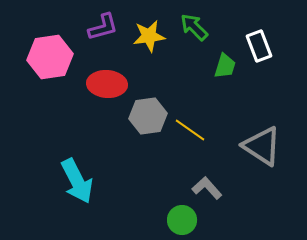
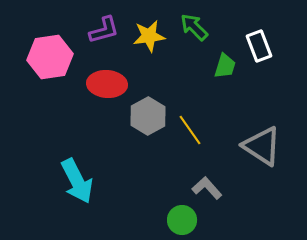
purple L-shape: moved 1 px right, 3 px down
gray hexagon: rotated 21 degrees counterclockwise
yellow line: rotated 20 degrees clockwise
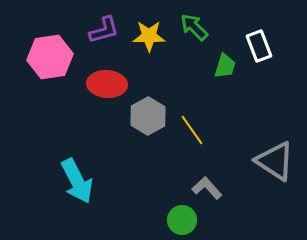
yellow star: rotated 8 degrees clockwise
yellow line: moved 2 px right
gray triangle: moved 13 px right, 15 px down
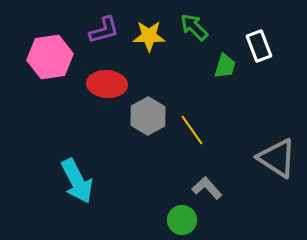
gray triangle: moved 2 px right, 3 px up
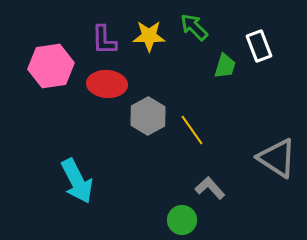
purple L-shape: moved 10 px down; rotated 104 degrees clockwise
pink hexagon: moved 1 px right, 9 px down
gray L-shape: moved 3 px right
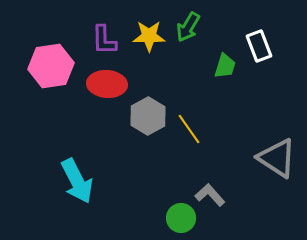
green arrow: moved 6 px left; rotated 104 degrees counterclockwise
yellow line: moved 3 px left, 1 px up
gray L-shape: moved 7 px down
green circle: moved 1 px left, 2 px up
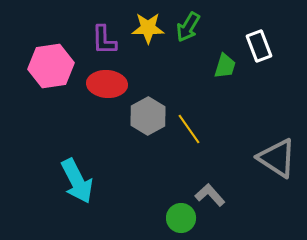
yellow star: moved 1 px left, 8 px up
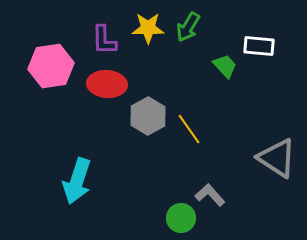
white rectangle: rotated 64 degrees counterclockwise
green trapezoid: rotated 60 degrees counterclockwise
cyan arrow: rotated 45 degrees clockwise
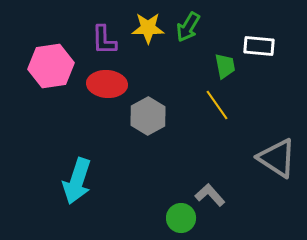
green trapezoid: rotated 32 degrees clockwise
yellow line: moved 28 px right, 24 px up
